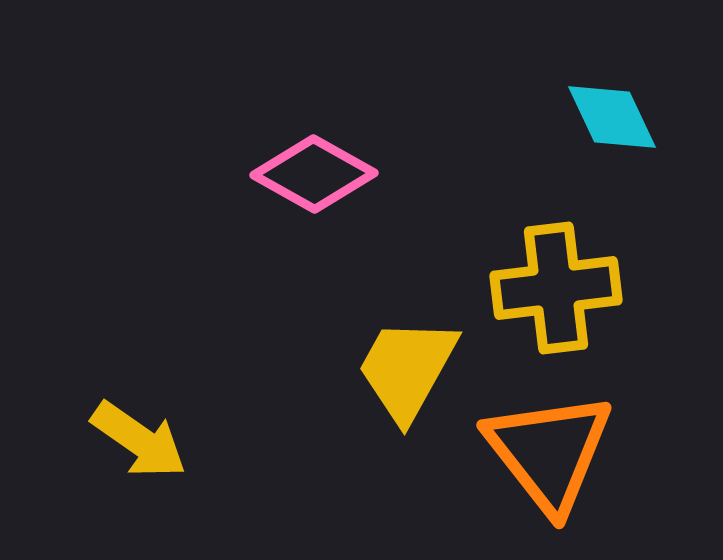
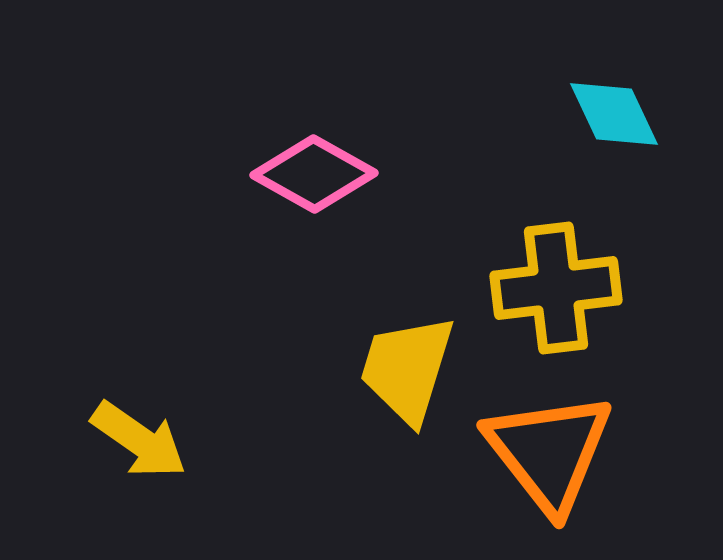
cyan diamond: moved 2 px right, 3 px up
yellow trapezoid: rotated 12 degrees counterclockwise
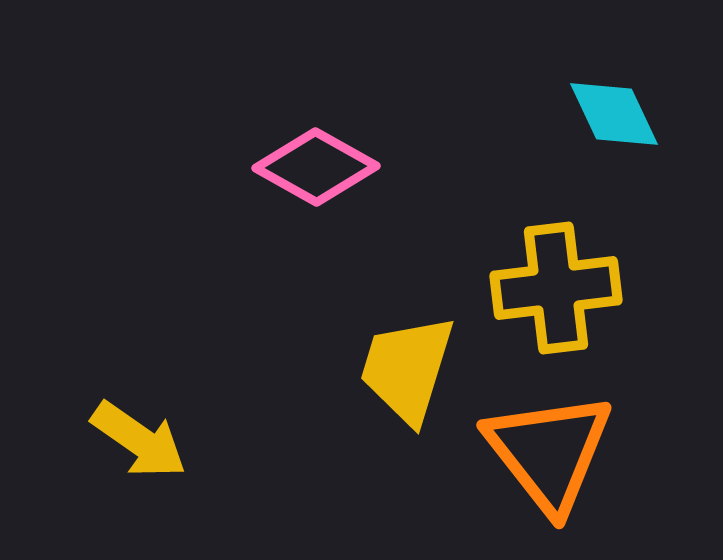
pink diamond: moved 2 px right, 7 px up
